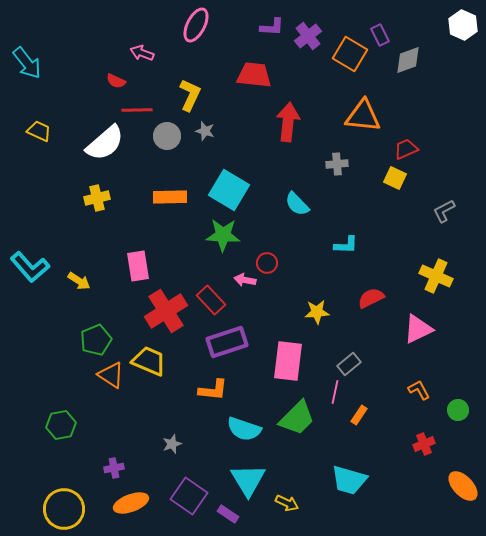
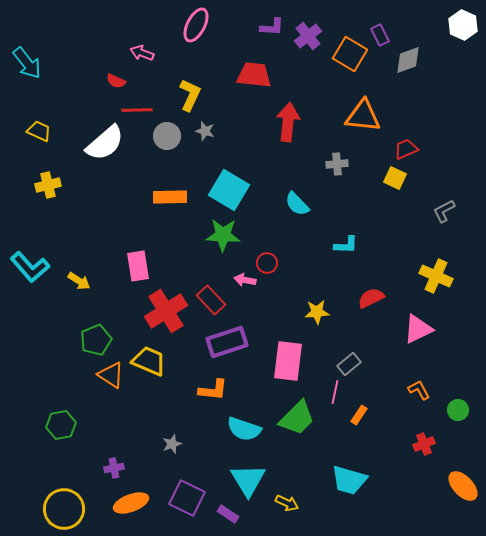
yellow cross at (97, 198): moved 49 px left, 13 px up
purple square at (189, 496): moved 2 px left, 2 px down; rotated 9 degrees counterclockwise
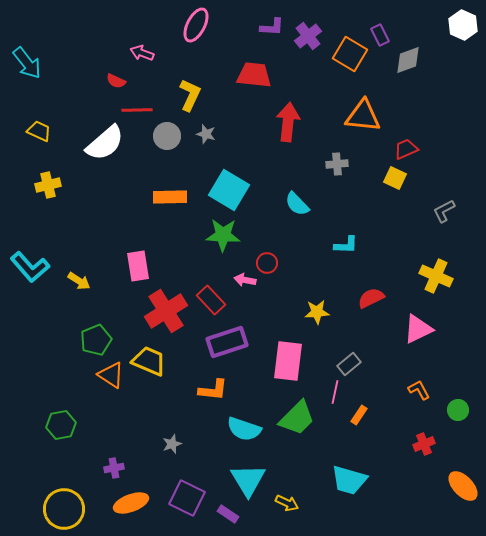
gray star at (205, 131): moved 1 px right, 3 px down
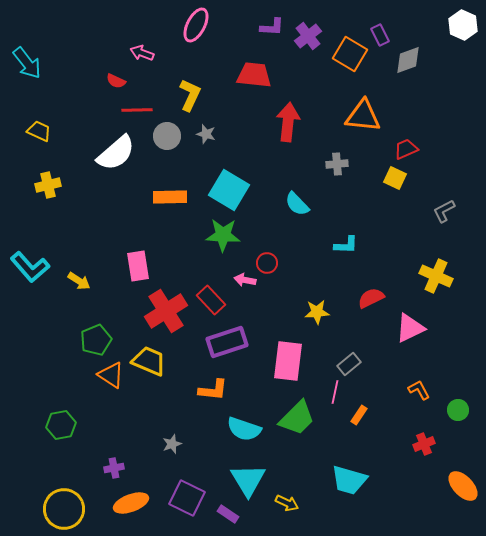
white semicircle at (105, 143): moved 11 px right, 10 px down
pink triangle at (418, 329): moved 8 px left, 1 px up
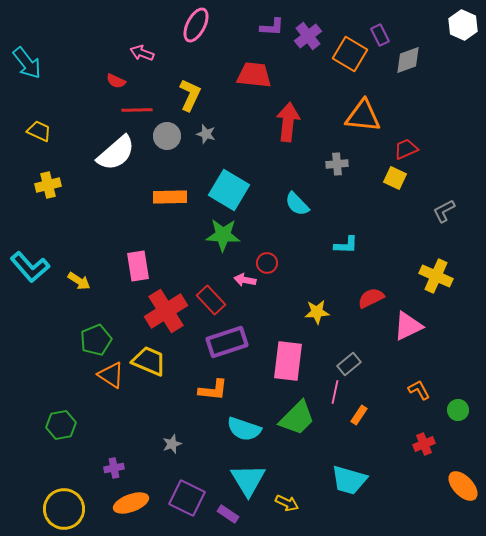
pink triangle at (410, 328): moved 2 px left, 2 px up
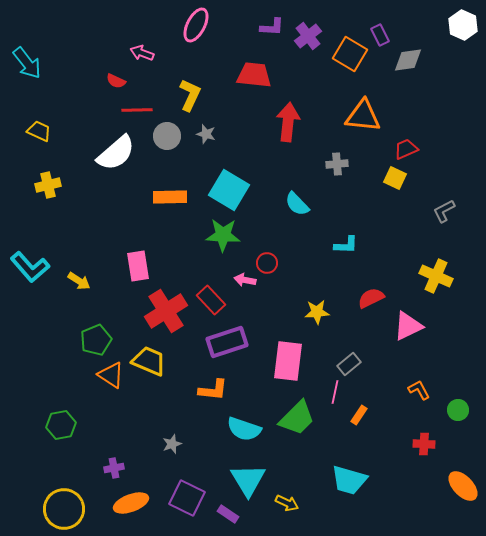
gray diamond at (408, 60): rotated 12 degrees clockwise
red cross at (424, 444): rotated 25 degrees clockwise
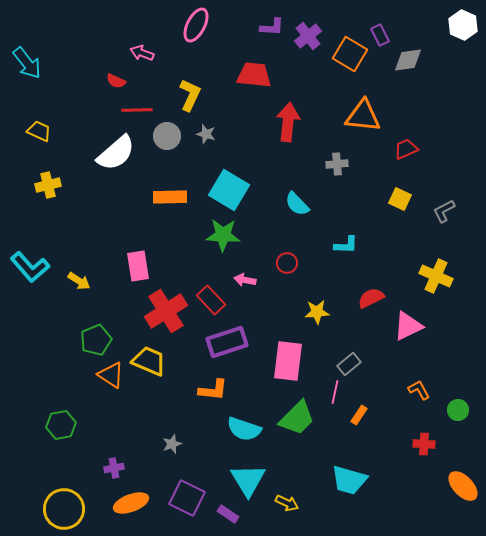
yellow square at (395, 178): moved 5 px right, 21 px down
red circle at (267, 263): moved 20 px right
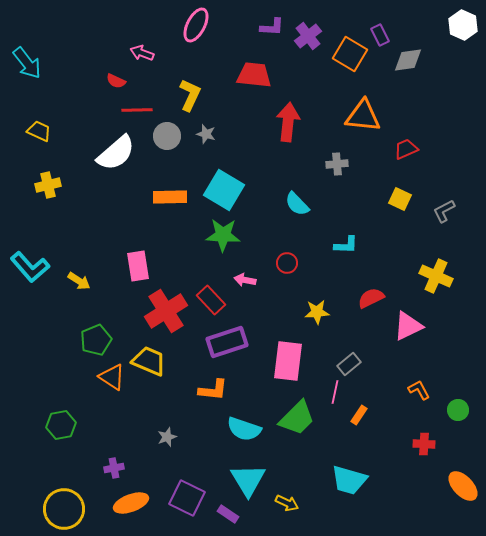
cyan square at (229, 190): moved 5 px left
orange triangle at (111, 375): moved 1 px right, 2 px down
gray star at (172, 444): moved 5 px left, 7 px up
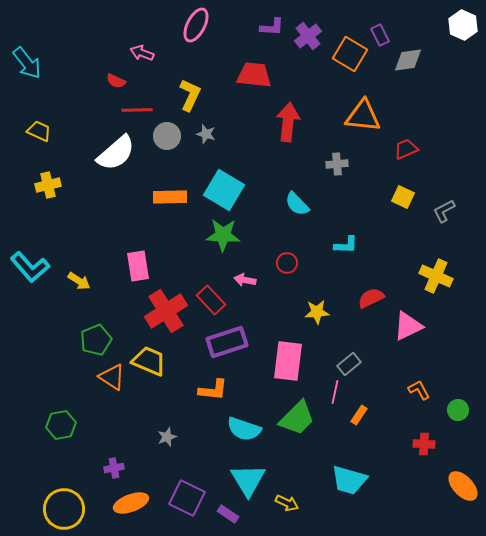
yellow square at (400, 199): moved 3 px right, 2 px up
